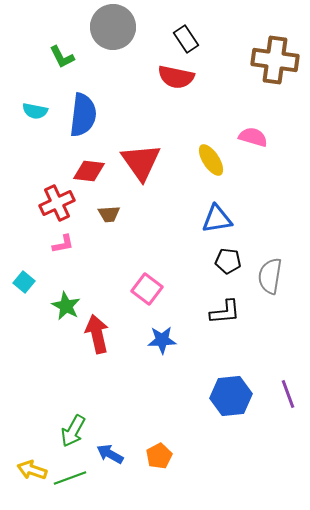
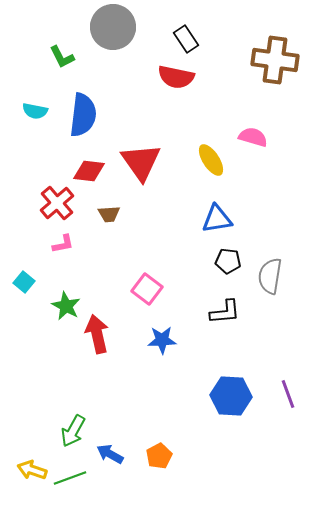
red cross: rotated 16 degrees counterclockwise
blue hexagon: rotated 9 degrees clockwise
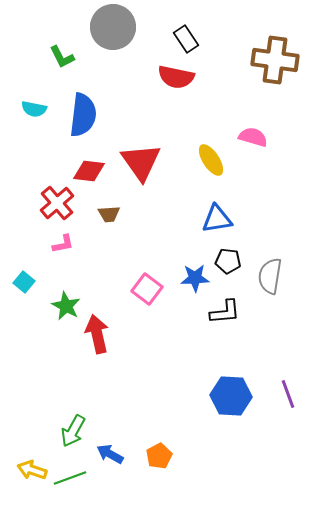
cyan semicircle: moved 1 px left, 2 px up
blue star: moved 33 px right, 62 px up
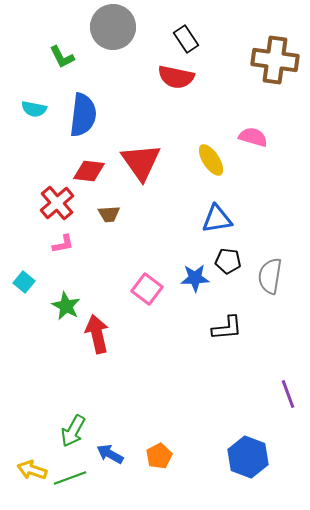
black L-shape: moved 2 px right, 16 px down
blue hexagon: moved 17 px right, 61 px down; rotated 18 degrees clockwise
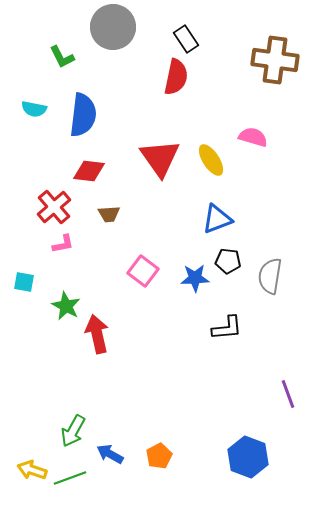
red semicircle: rotated 90 degrees counterclockwise
red triangle: moved 19 px right, 4 px up
red cross: moved 3 px left, 4 px down
blue triangle: rotated 12 degrees counterclockwise
cyan square: rotated 30 degrees counterclockwise
pink square: moved 4 px left, 18 px up
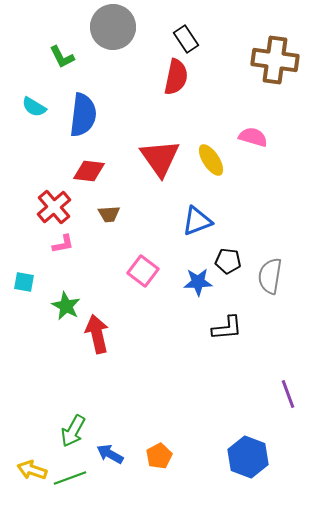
cyan semicircle: moved 2 px up; rotated 20 degrees clockwise
blue triangle: moved 20 px left, 2 px down
blue star: moved 3 px right, 4 px down
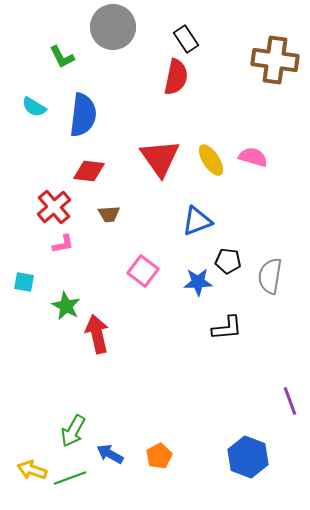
pink semicircle: moved 20 px down
purple line: moved 2 px right, 7 px down
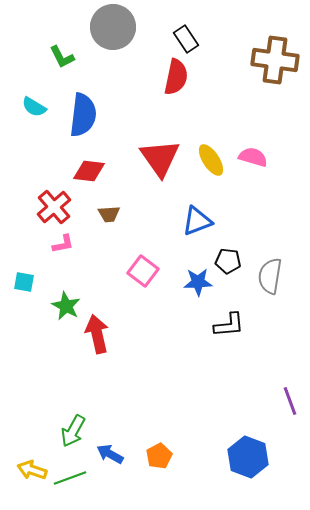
black L-shape: moved 2 px right, 3 px up
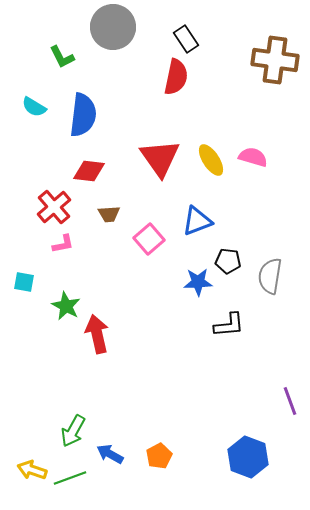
pink square: moved 6 px right, 32 px up; rotated 12 degrees clockwise
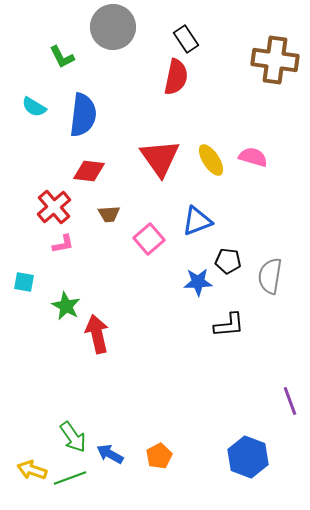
green arrow: moved 6 px down; rotated 64 degrees counterclockwise
